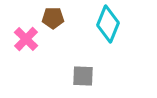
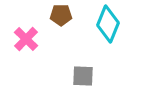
brown pentagon: moved 8 px right, 3 px up
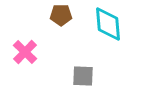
cyan diamond: rotated 27 degrees counterclockwise
pink cross: moved 1 px left, 13 px down
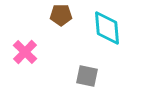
cyan diamond: moved 1 px left, 4 px down
gray square: moved 4 px right; rotated 10 degrees clockwise
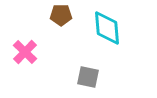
gray square: moved 1 px right, 1 px down
